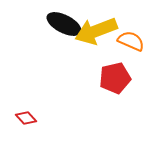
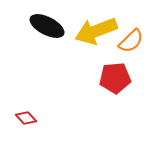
black ellipse: moved 17 px left, 2 px down
orange semicircle: rotated 112 degrees clockwise
red pentagon: rotated 8 degrees clockwise
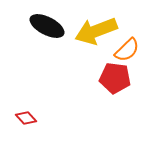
orange semicircle: moved 4 px left, 9 px down
red pentagon: rotated 12 degrees clockwise
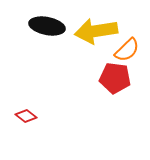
black ellipse: rotated 16 degrees counterclockwise
yellow arrow: rotated 12 degrees clockwise
red diamond: moved 2 px up; rotated 10 degrees counterclockwise
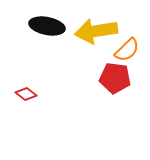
red diamond: moved 22 px up
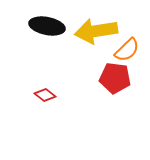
red diamond: moved 19 px right, 1 px down
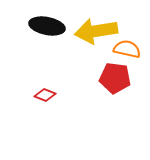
orange semicircle: moved 1 px up; rotated 124 degrees counterclockwise
red diamond: rotated 15 degrees counterclockwise
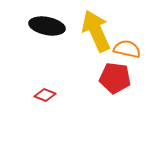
yellow arrow: rotated 75 degrees clockwise
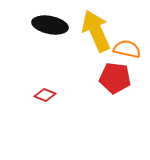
black ellipse: moved 3 px right, 1 px up
